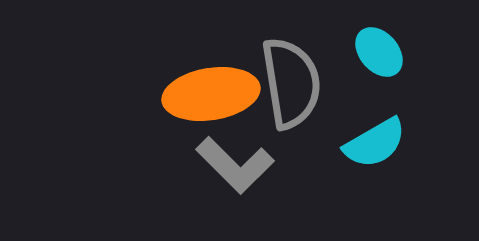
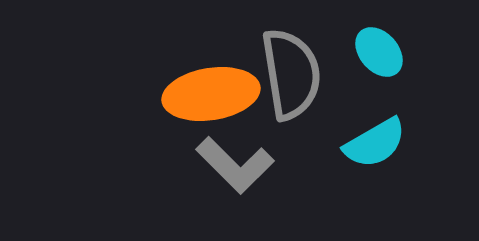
gray semicircle: moved 9 px up
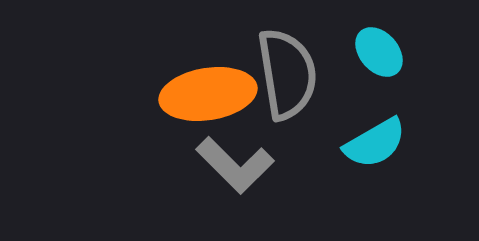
gray semicircle: moved 4 px left
orange ellipse: moved 3 px left
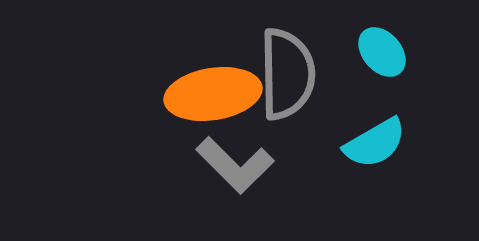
cyan ellipse: moved 3 px right
gray semicircle: rotated 8 degrees clockwise
orange ellipse: moved 5 px right
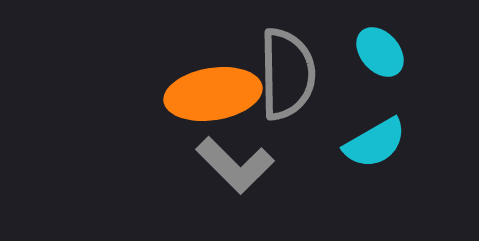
cyan ellipse: moved 2 px left
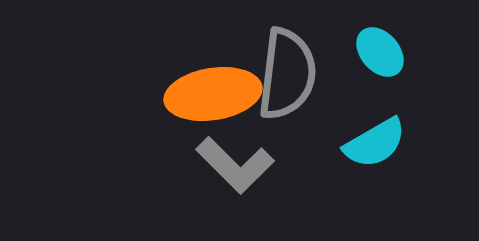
gray semicircle: rotated 8 degrees clockwise
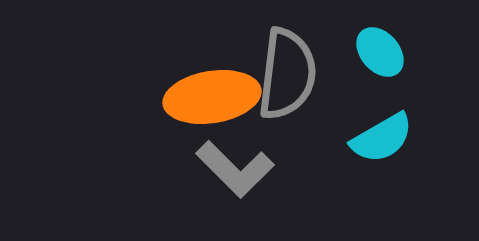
orange ellipse: moved 1 px left, 3 px down
cyan semicircle: moved 7 px right, 5 px up
gray L-shape: moved 4 px down
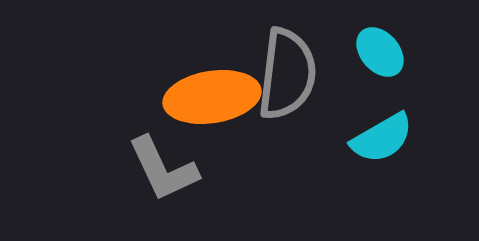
gray L-shape: moved 72 px left; rotated 20 degrees clockwise
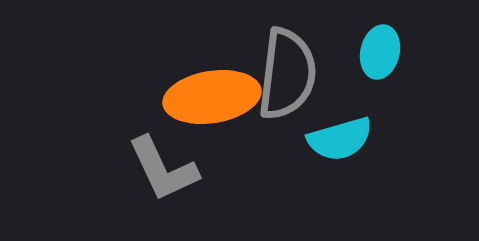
cyan ellipse: rotated 54 degrees clockwise
cyan semicircle: moved 42 px left, 1 px down; rotated 14 degrees clockwise
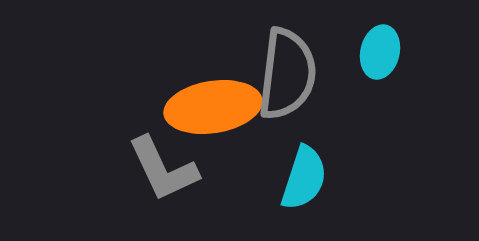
orange ellipse: moved 1 px right, 10 px down
cyan semicircle: moved 36 px left, 39 px down; rotated 56 degrees counterclockwise
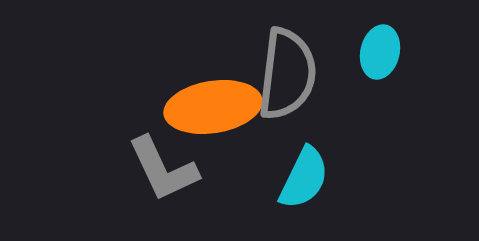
cyan semicircle: rotated 8 degrees clockwise
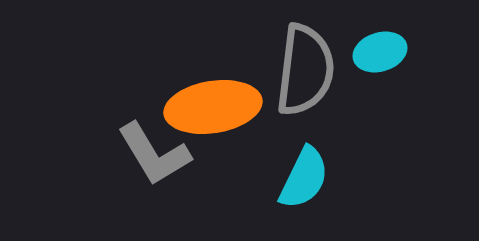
cyan ellipse: rotated 60 degrees clockwise
gray semicircle: moved 18 px right, 4 px up
gray L-shape: moved 9 px left, 15 px up; rotated 6 degrees counterclockwise
